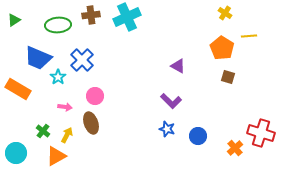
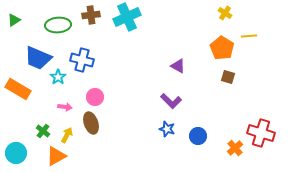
blue cross: rotated 30 degrees counterclockwise
pink circle: moved 1 px down
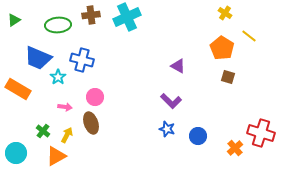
yellow line: rotated 42 degrees clockwise
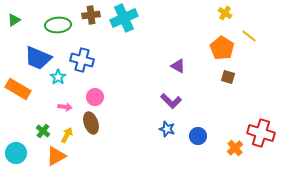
cyan cross: moved 3 px left, 1 px down
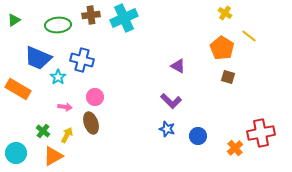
red cross: rotated 28 degrees counterclockwise
orange triangle: moved 3 px left
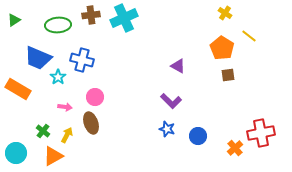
brown square: moved 2 px up; rotated 24 degrees counterclockwise
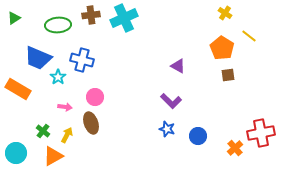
green triangle: moved 2 px up
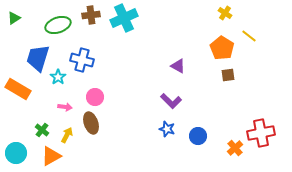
green ellipse: rotated 15 degrees counterclockwise
blue trapezoid: rotated 84 degrees clockwise
green cross: moved 1 px left, 1 px up
orange triangle: moved 2 px left
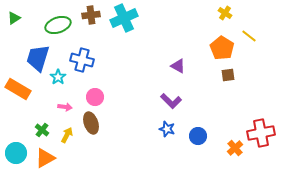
orange triangle: moved 6 px left, 2 px down
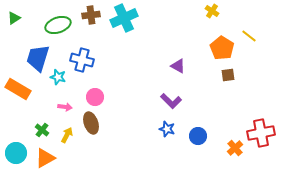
yellow cross: moved 13 px left, 2 px up
cyan star: rotated 21 degrees counterclockwise
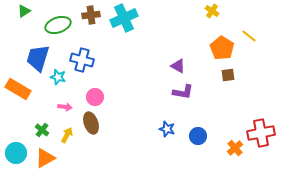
green triangle: moved 10 px right, 7 px up
purple L-shape: moved 12 px right, 9 px up; rotated 35 degrees counterclockwise
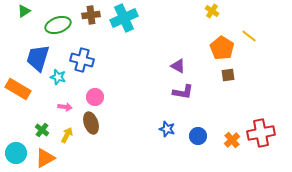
orange cross: moved 3 px left, 8 px up
